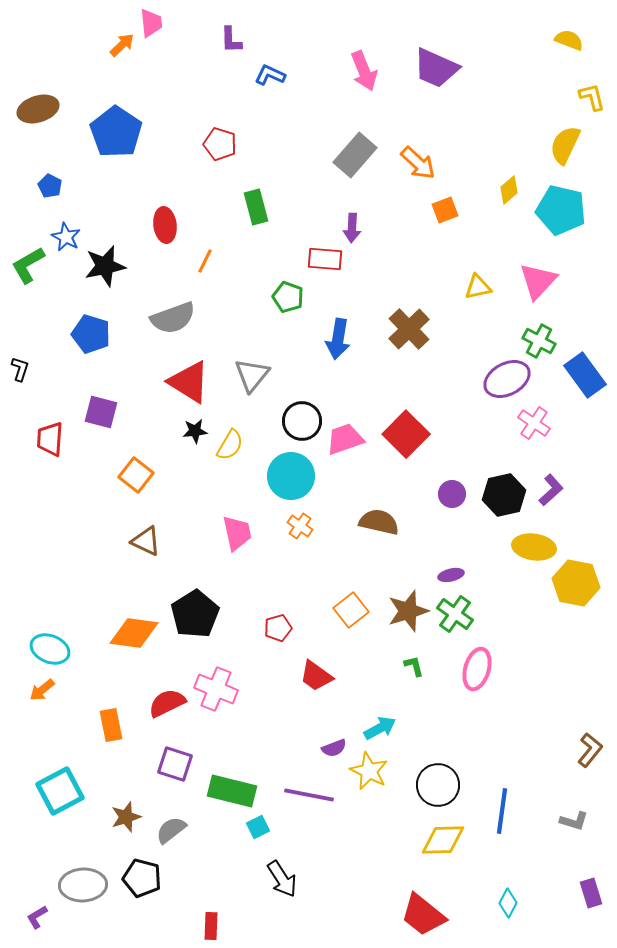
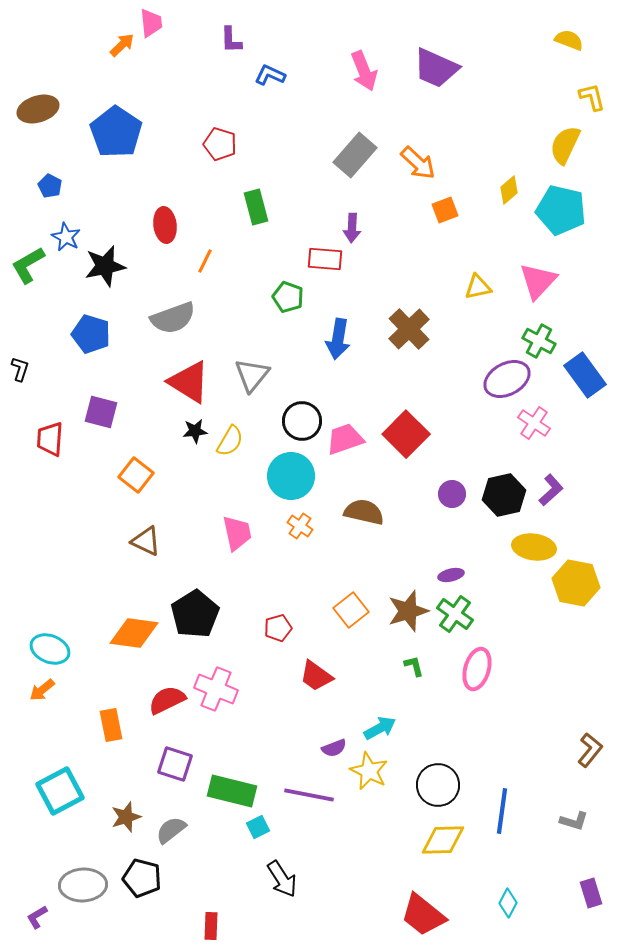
yellow semicircle at (230, 445): moved 4 px up
brown semicircle at (379, 522): moved 15 px left, 10 px up
red semicircle at (167, 703): moved 3 px up
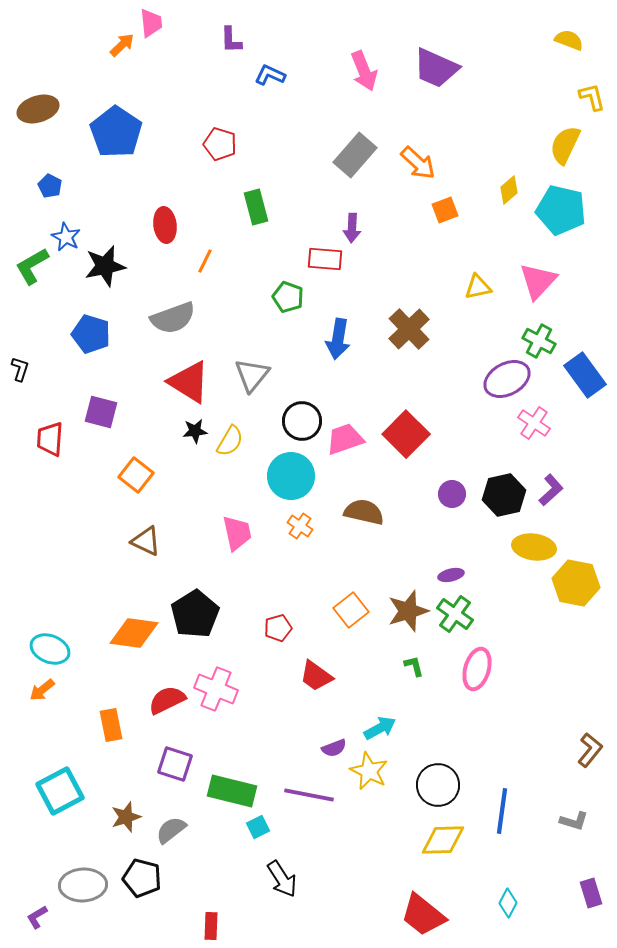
green L-shape at (28, 265): moved 4 px right, 1 px down
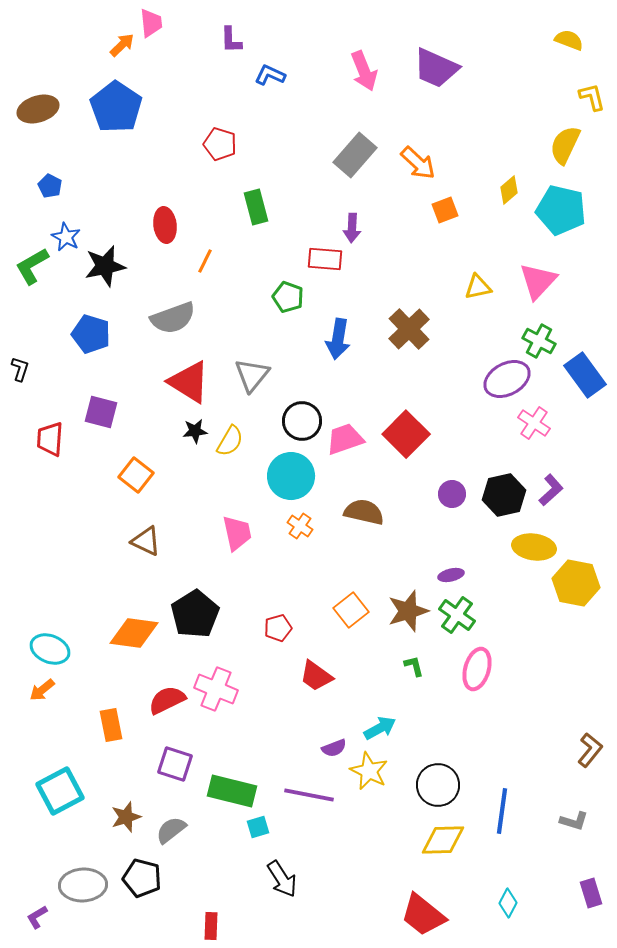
blue pentagon at (116, 132): moved 25 px up
green cross at (455, 614): moved 2 px right, 1 px down
cyan square at (258, 827): rotated 10 degrees clockwise
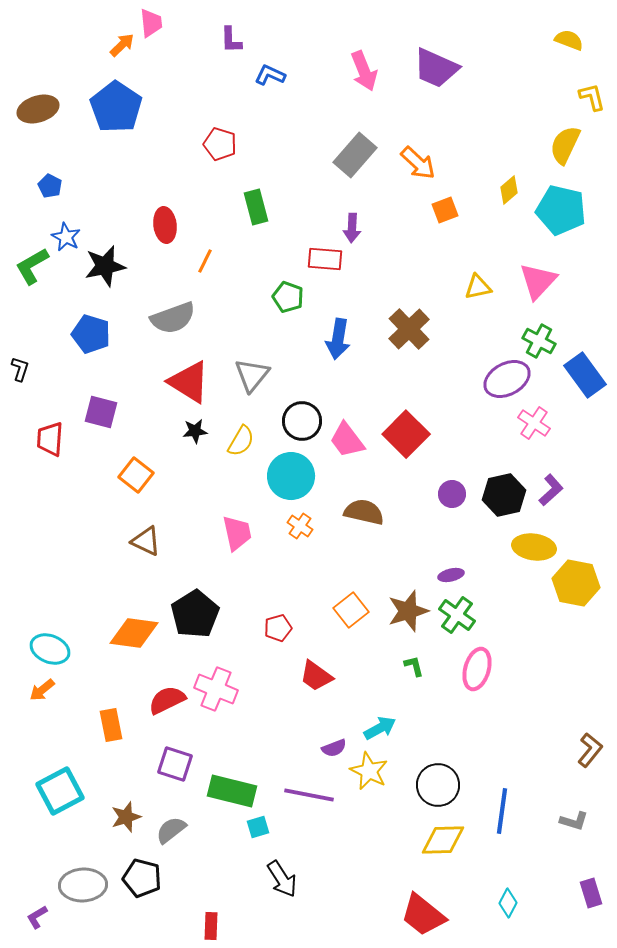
pink trapezoid at (345, 439): moved 2 px right, 1 px down; rotated 108 degrees counterclockwise
yellow semicircle at (230, 441): moved 11 px right
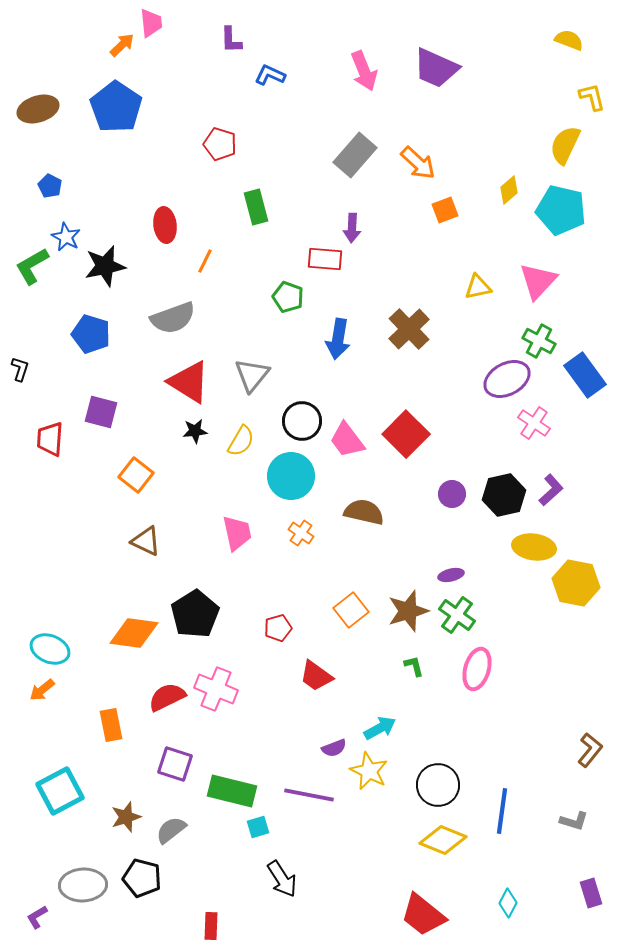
orange cross at (300, 526): moved 1 px right, 7 px down
red semicircle at (167, 700): moved 3 px up
yellow diamond at (443, 840): rotated 24 degrees clockwise
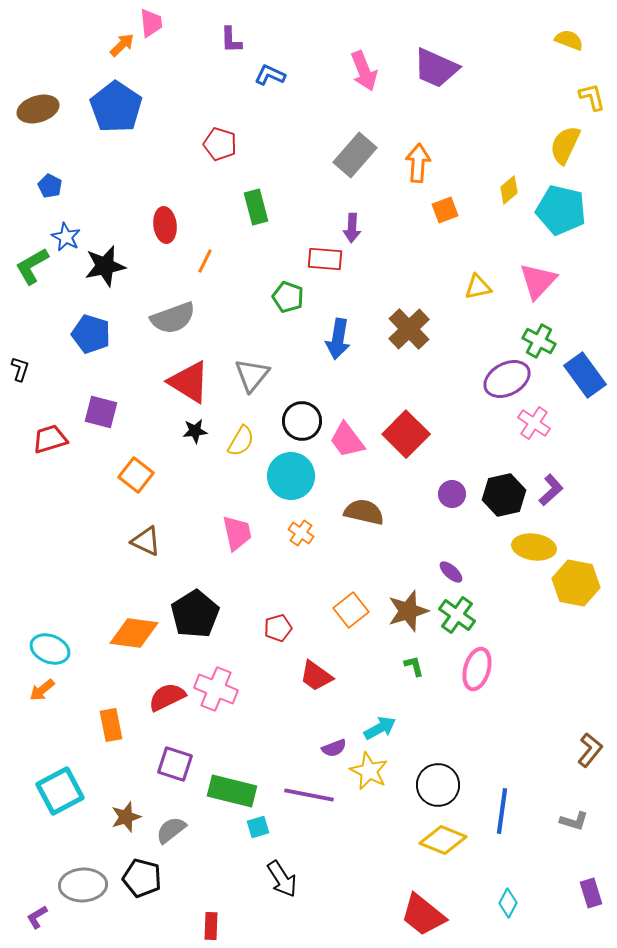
orange arrow at (418, 163): rotated 129 degrees counterclockwise
red trapezoid at (50, 439): rotated 69 degrees clockwise
purple ellipse at (451, 575): moved 3 px up; rotated 55 degrees clockwise
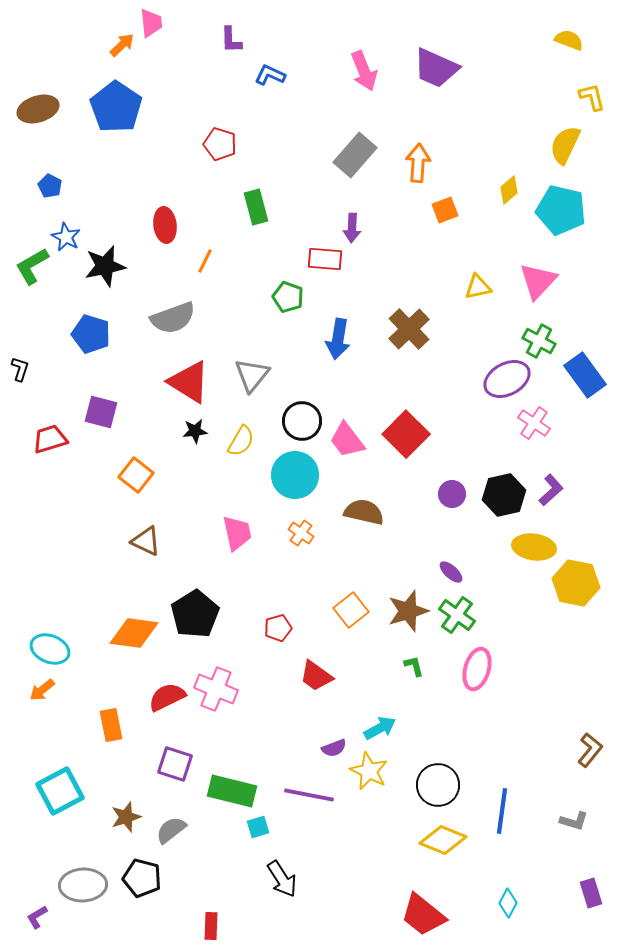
cyan circle at (291, 476): moved 4 px right, 1 px up
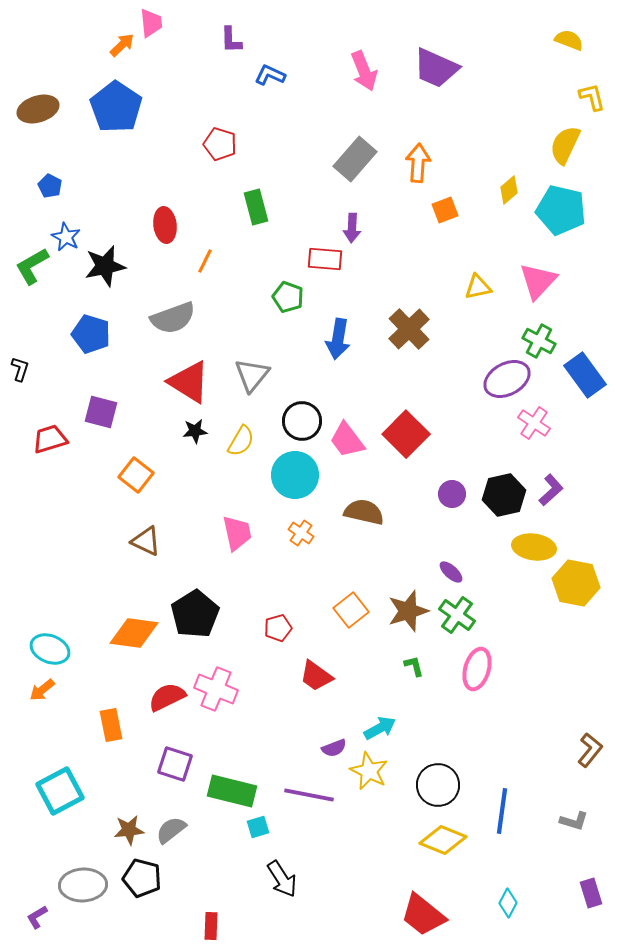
gray rectangle at (355, 155): moved 4 px down
brown star at (126, 817): moved 3 px right, 13 px down; rotated 12 degrees clockwise
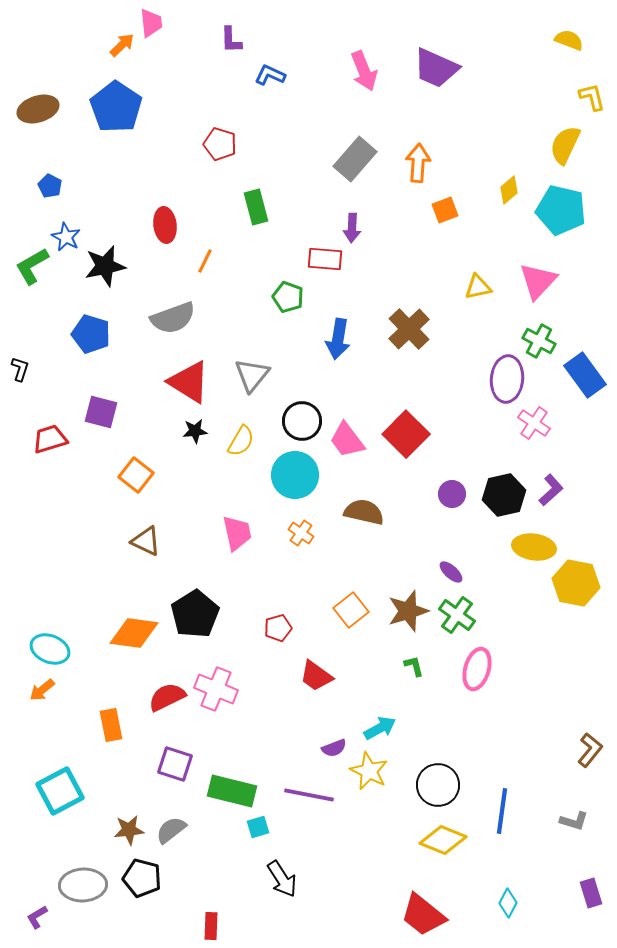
purple ellipse at (507, 379): rotated 57 degrees counterclockwise
